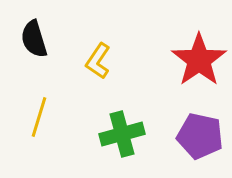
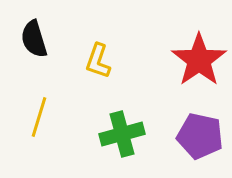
yellow L-shape: rotated 15 degrees counterclockwise
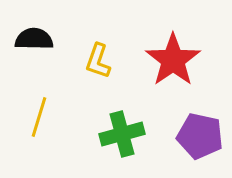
black semicircle: rotated 108 degrees clockwise
red star: moved 26 px left
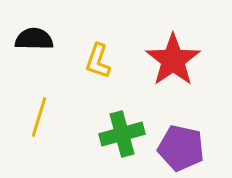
purple pentagon: moved 19 px left, 12 px down
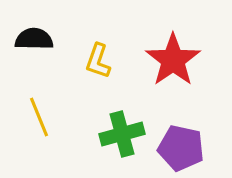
yellow line: rotated 39 degrees counterclockwise
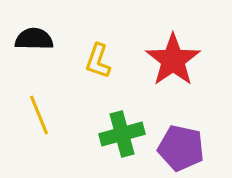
yellow line: moved 2 px up
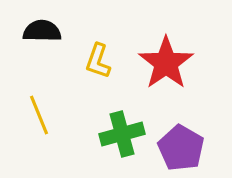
black semicircle: moved 8 px right, 8 px up
red star: moved 7 px left, 3 px down
purple pentagon: rotated 18 degrees clockwise
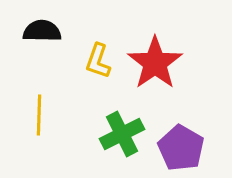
red star: moved 11 px left
yellow line: rotated 24 degrees clockwise
green cross: rotated 12 degrees counterclockwise
